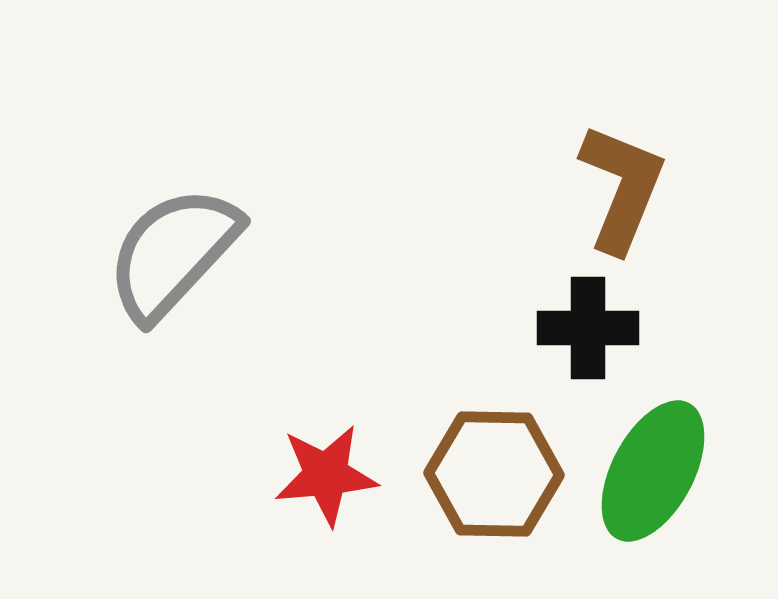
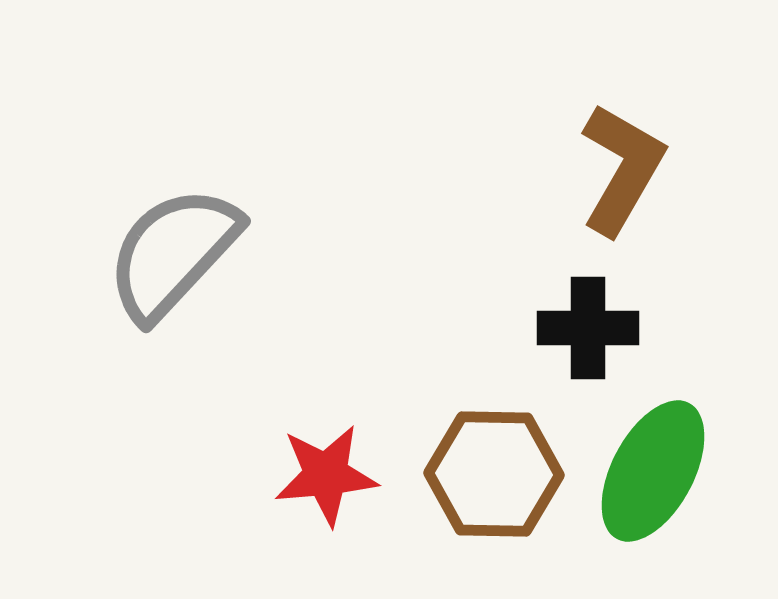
brown L-shape: moved 19 px up; rotated 8 degrees clockwise
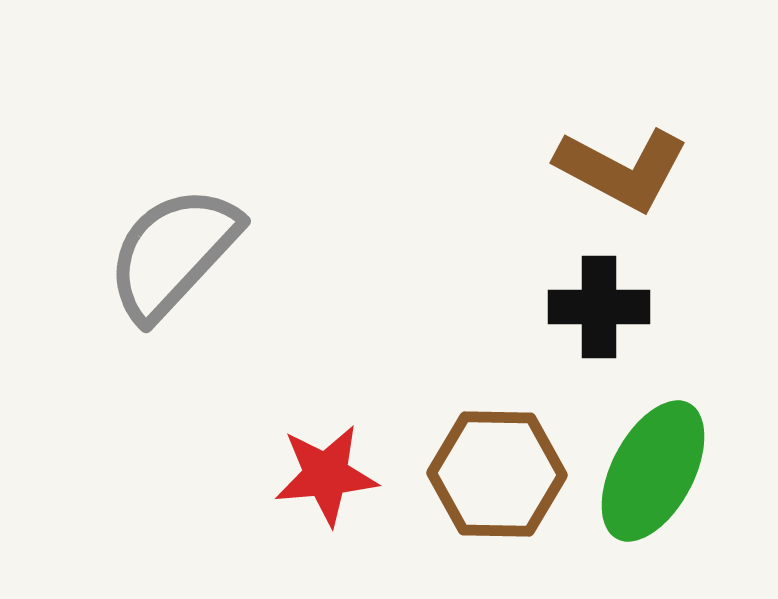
brown L-shape: rotated 88 degrees clockwise
black cross: moved 11 px right, 21 px up
brown hexagon: moved 3 px right
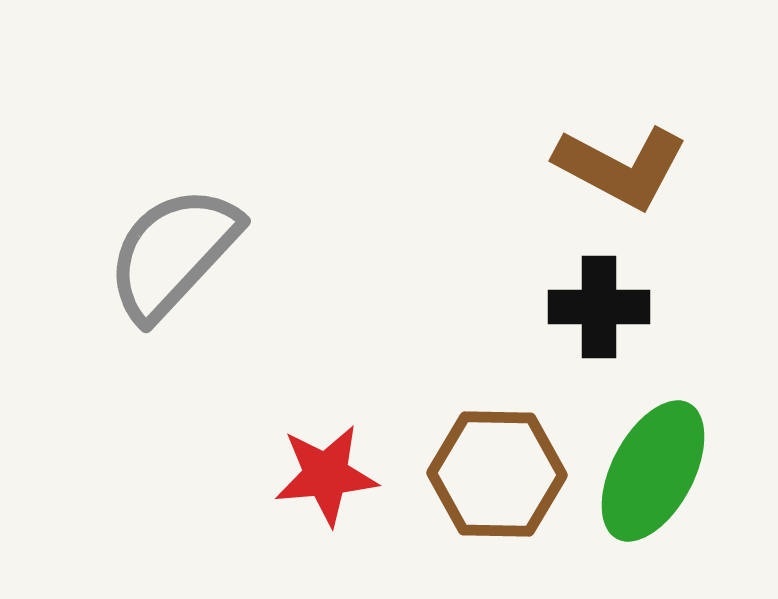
brown L-shape: moved 1 px left, 2 px up
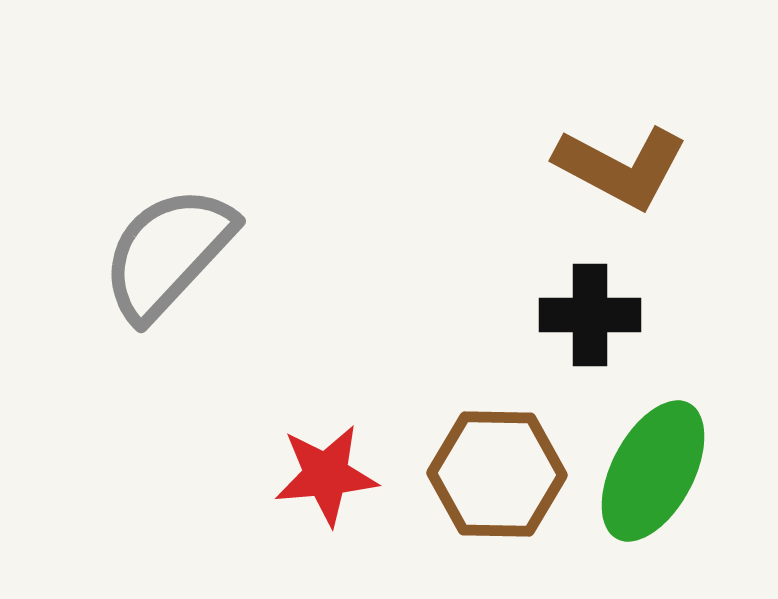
gray semicircle: moved 5 px left
black cross: moved 9 px left, 8 px down
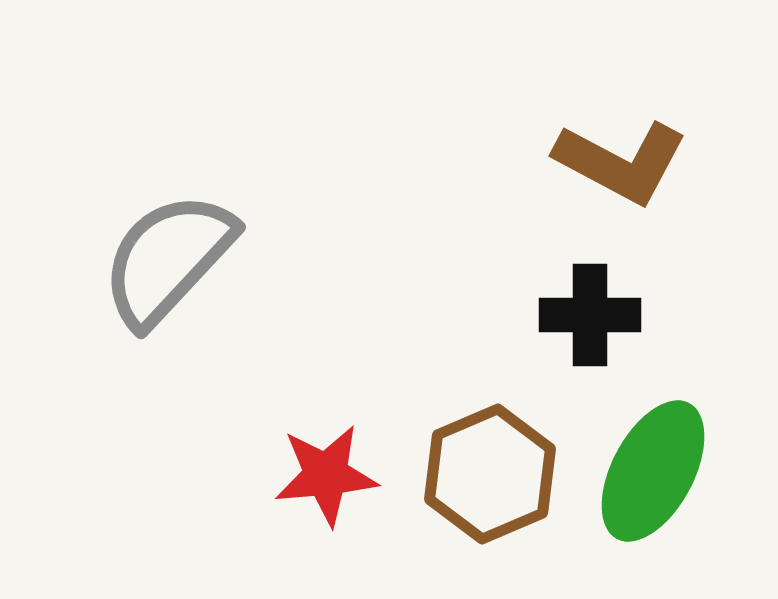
brown L-shape: moved 5 px up
gray semicircle: moved 6 px down
brown hexagon: moved 7 px left; rotated 24 degrees counterclockwise
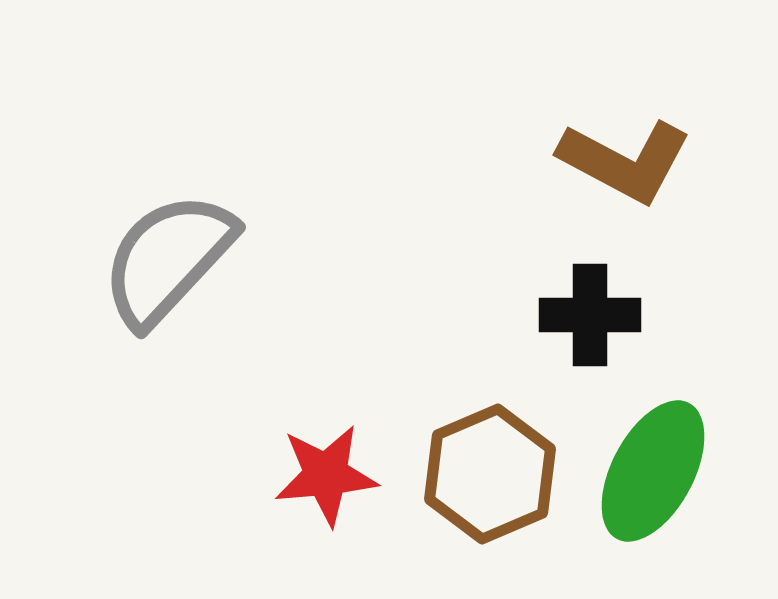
brown L-shape: moved 4 px right, 1 px up
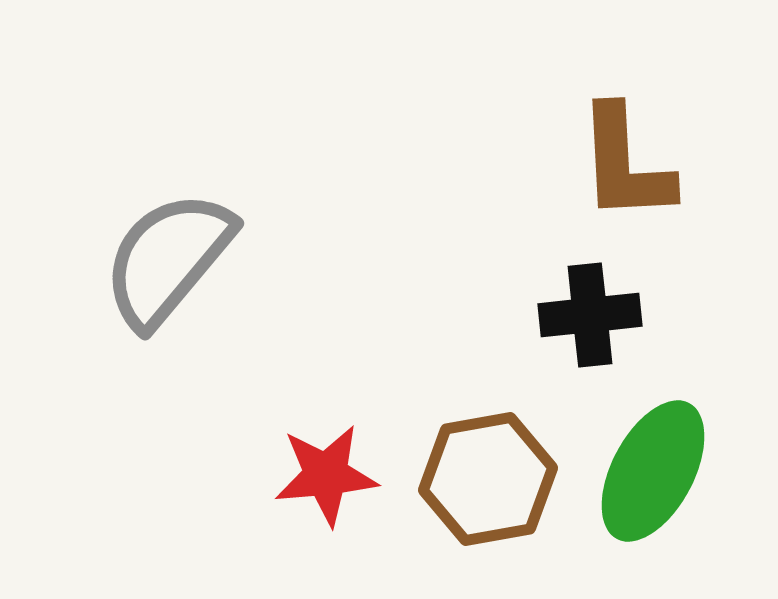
brown L-shape: moved 3 px down; rotated 59 degrees clockwise
gray semicircle: rotated 3 degrees counterclockwise
black cross: rotated 6 degrees counterclockwise
brown hexagon: moved 2 px left, 5 px down; rotated 13 degrees clockwise
